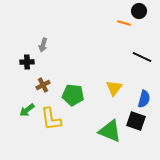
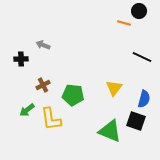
gray arrow: rotated 96 degrees clockwise
black cross: moved 6 px left, 3 px up
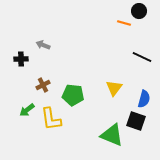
green triangle: moved 2 px right, 4 px down
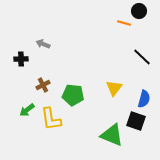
gray arrow: moved 1 px up
black line: rotated 18 degrees clockwise
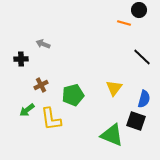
black circle: moved 1 px up
brown cross: moved 2 px left
green pentagon: rotated 20 degrees counterclockwise
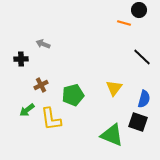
black square: moved 2 px right, 1 px down
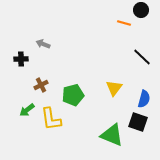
black circle: moved 2 px right
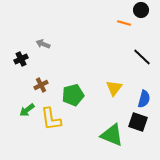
black cross: rotated 24 degrees counterclockwise
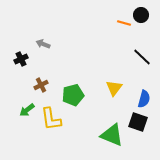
black circle: moved 5 px down
